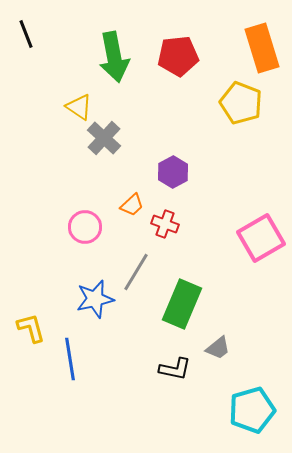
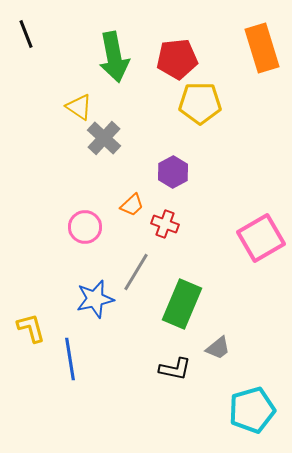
red pentagon: moved 1 px left, 3 px down
yellow pentagon: moved 41 px left; rotated 21 degrees counterclockwise
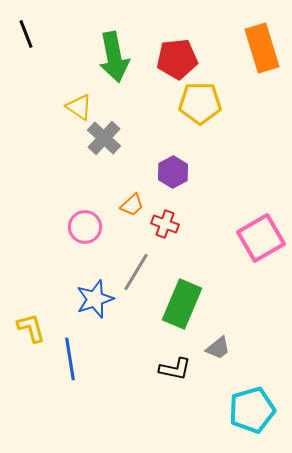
blue star: rotated 6 degrees counterclockwise
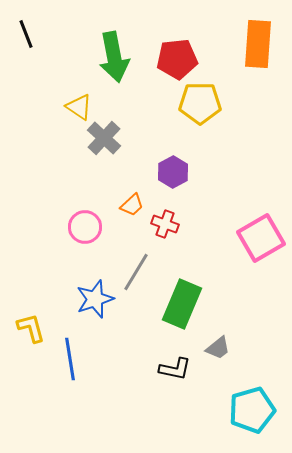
orange rectangle: moved 4 px left, 4 px up; rotated 21 degrees clockwise
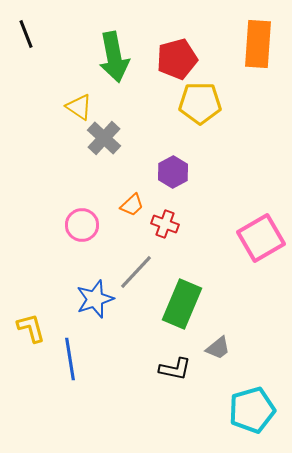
red pentagon: rotated 9 degrees counterclockwise
pink circle: moved 3 px left, 2 px up
gray line: rotated 12 degrees clockwise
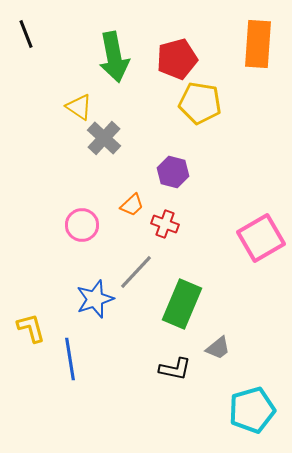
yellow pentagon: rotated 9 degrees clockwise
purple hexagon: rotated 16 degrees counterclockwise
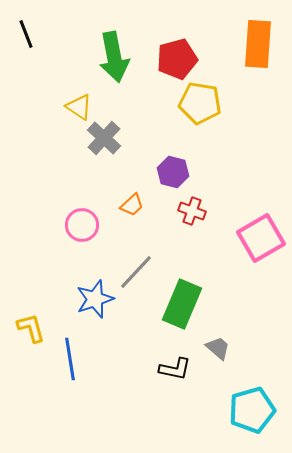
red cross: moved 27 px right, 13 px up
gray trapezoid: rotated 100 degrees counterclockwise
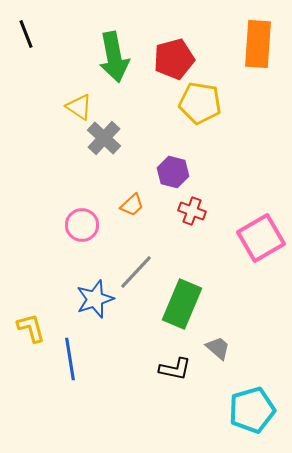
red pentagon: moved 3 px left
